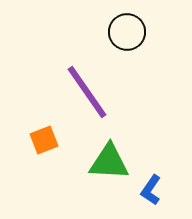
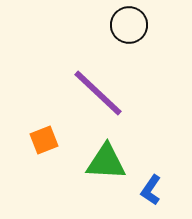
black circle: moved 2 px right, 7 px up
purple line: moved 11 px right, 1 px down; rotated 12 degrees counterclockwise
green triangle: moved 3 px left
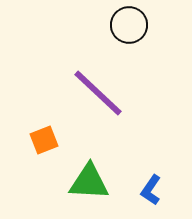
green triangle: moved 17 px left, 20 px down
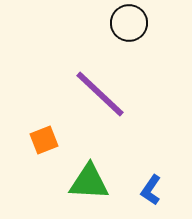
black circle: moved 2 px up
purple line: moved 2 px right, 1 px down
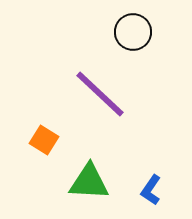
black circle: moved 4 px right, 9 px down
orange square: rotated 36 degrees counterclockwise
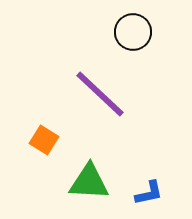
blue L-shape: moved 2 px left, 3 px down; rotated 136 degrees counterclockwise
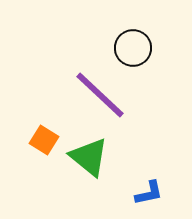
black circle: moved 16 px down
purple line: moved 1 px down
green triangle: moved 25 px up; rotated 36 degrees clockwise
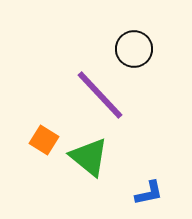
black circle: moved 1 px right, 1 px down
purple line: rotated 4 degrees clockwise
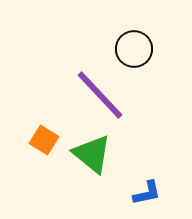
green triangle: moved 3 px right, 3 px up
blue L-shape: moved 2 px left
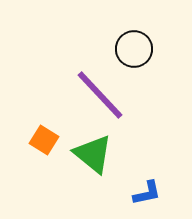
green triangle: moved 1 px right
